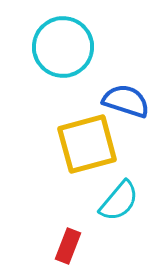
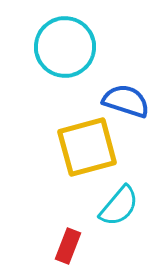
cyan circle: moved 2 px right
yellow square: moved 3 px down
cyan semicircle: moved 5 px down
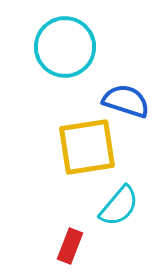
yellow square: rotated 6 degrees clockwise
red rectangle: moved 2 px right
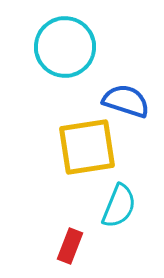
cyan semicircle: rotated 18 degrees counterclockwise
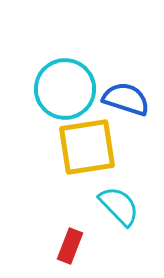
cyan circle: moved 42 px down
blue semicircle: moved 2 px up
cyan semicircle: rotated 66 degrees counterclockwise
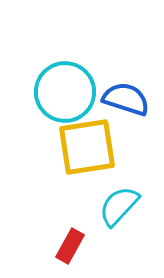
cyan circle: moved 3 px down
cyan semicircle: rotated 93 degrees counterclockwise
red rectangle: rotated 8 degrees clockwise
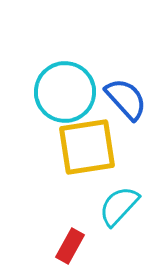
blue semicircle: rotated 30 degrees clockwise
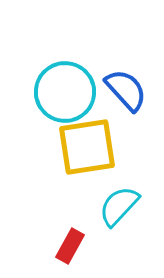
blue semicircle: moved 9 px up
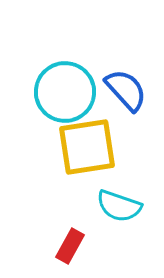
cyan semicircle: rotated 114 degrees counterclockwise
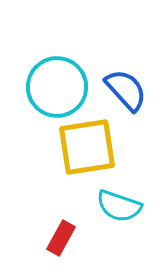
cyan circle: moved 8 px left, 5 px up
red rectangle: moved 9 px left, 8 px up
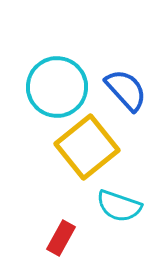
yellow square: rotated 30 degrees counterclockwise
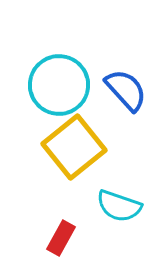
cyan circle: moved 2 px right, 2 px up
yellow square: moved 13 px left
